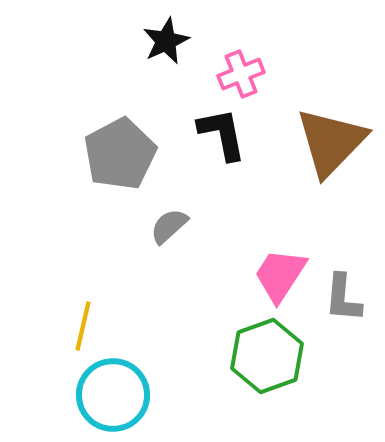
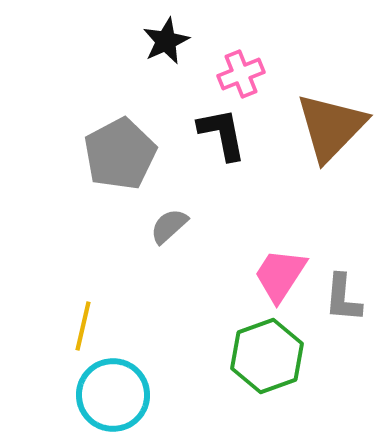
brown triangle: moved 15 px up
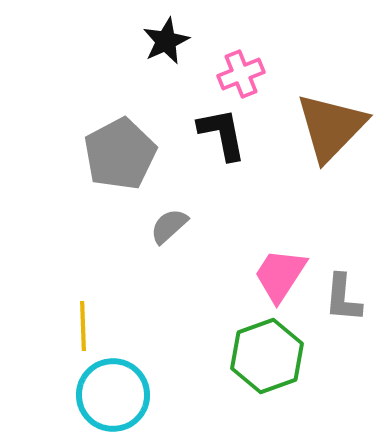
yellow line: rotated 15 degrees counterclockwise
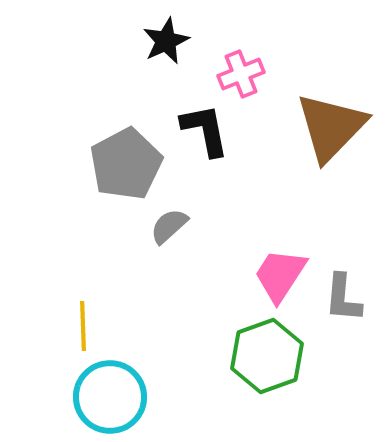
black L-shape: moved 17 px left, 4 px up
gray pentagon: moved 6 px right, 10 px down
cyan circle: moved 3 px left, 2 px down
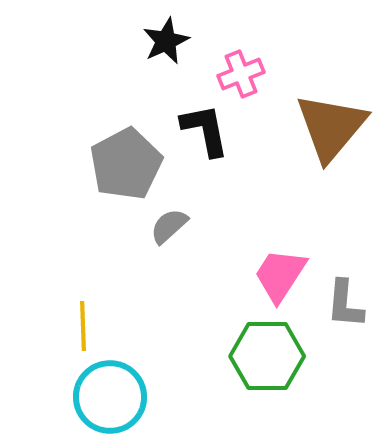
brown triangle: rotated 4 degrees counterclockwise
gray L-shape: moved 2 px right, 6 px down
green hexagon: rotated 20 degrees clockwise
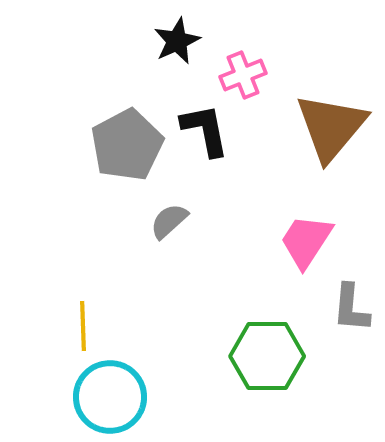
black star: moved 11 px right
pink cross: moved 2 px right, 1 px down
gray pentagon: moved 1 px right, 19 px up
gray semicircle: moved 5 px up
pink trapezoid: moved 26 px right, 34 px up
gray L-shape: moved 6 px right, 4 px down
